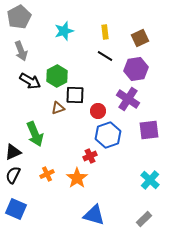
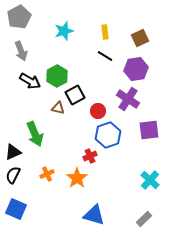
black square: rotated 30 degrees counterclockwise
brown triangle: rotated 32 degrees clockwise
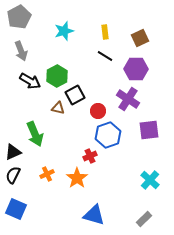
purple hexagon: rotated 10 degrees clockwise
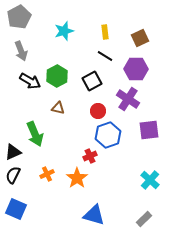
black square: moved 17 px right, 14 px up
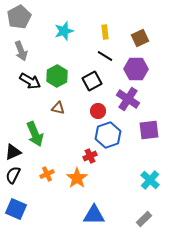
blue triangle: rotated 15 degrees counterclockwise
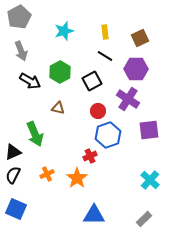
green hexagon: moved 3 px right, 4 px up
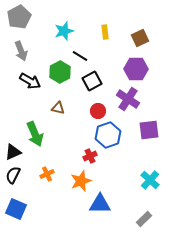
black line: moved 25 px left
orange star: moved 4 px right, 3 px down; rotated 15 degrees clockwise
blue triangle: moved 6 px right, 11 px up
